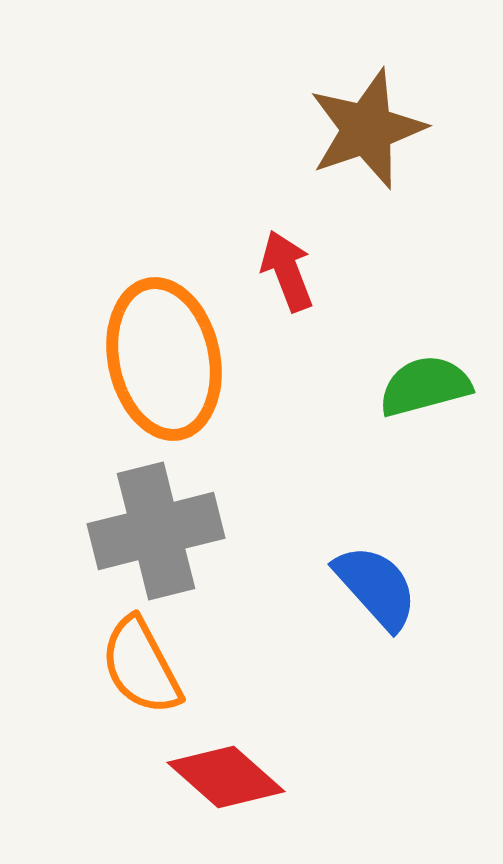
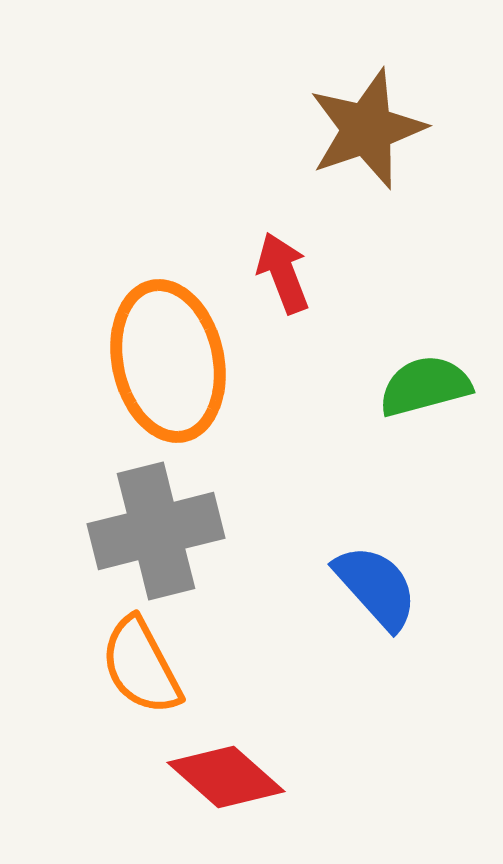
red arrow: moved 4 px left, 2 px down
orange ellipse: moved 4 px right, 2 px down
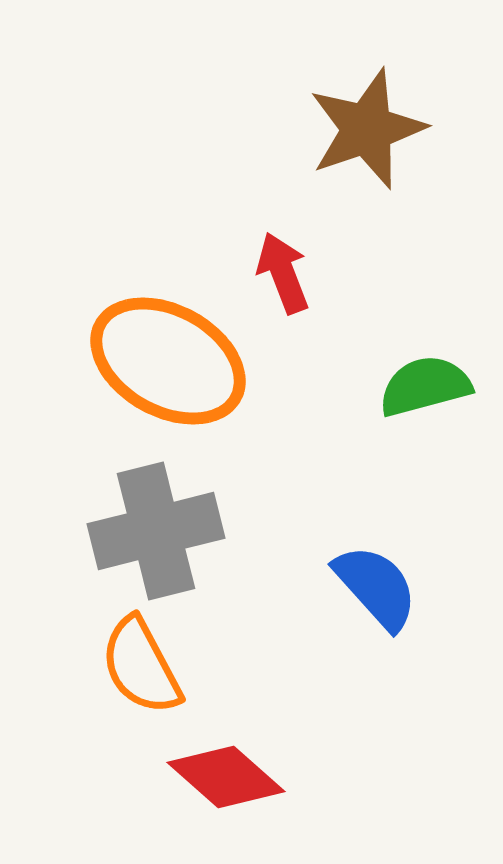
orange ellipse: rotated 49 degrees counterclockwise
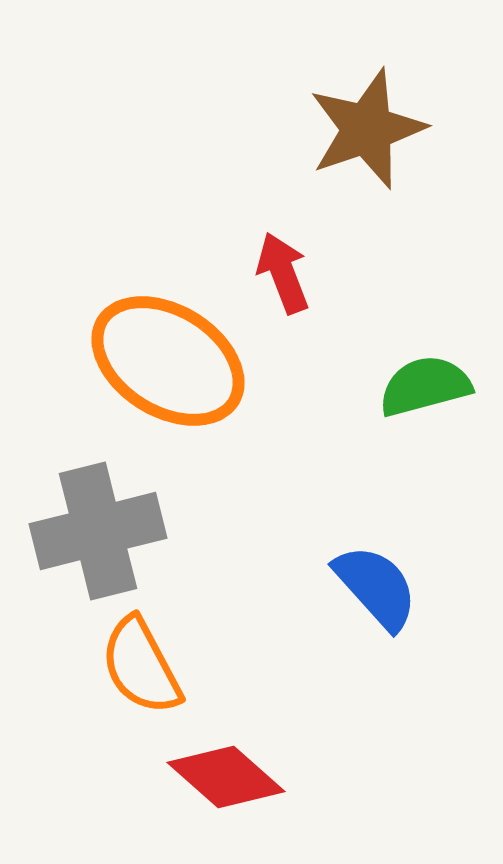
orange ellipse: rotated 3 degrees clockwise
gray cross: moved 58 px left
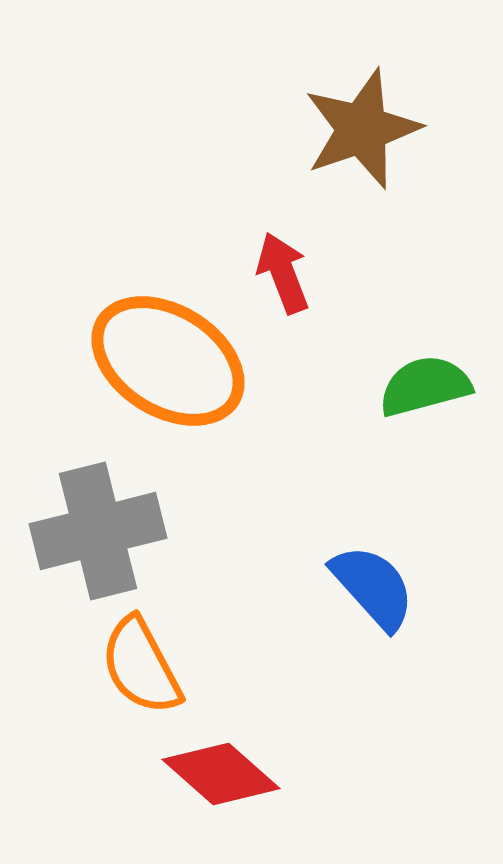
brown star: moved 5 px left
blue semicircle: moved 3 px left
red diamond: moved 5 px left, 3 px up
